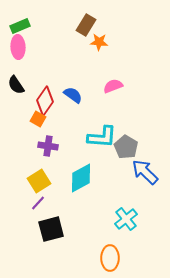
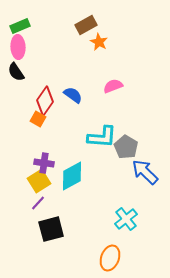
brown rectangle: rotated 30 degrees clockwise
orange star: rotated 24 degrees clockwise
black semicircle: moved 13 px up
purple cross: moved 4 px left, 17 px down
cyan diamond: moved 9 px left, 2 px up
orange ellipse: rotated 20 degrees clockwise
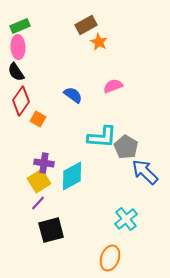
red diamond: moved 24 px left
black square: moved 1 px down
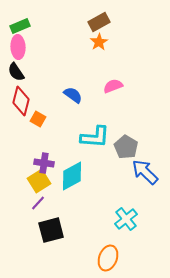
brown rectangle: moved 13 px right, 3 px up
orange star: rotated 12 degrees clockwise
red diamond: rotated 20 degrees counterclockwise
cyan L-shape: moved 7 px left
orange ellipse: moved 2 px left
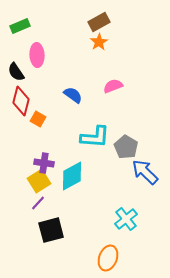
pink ellipse: moved 19 px right, 8 px down
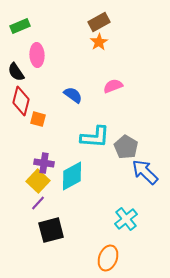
orange square: rotated 14 degrees counterclockwise
yellow square: moved 1 px left; rotated 15 degrees counterclockwise
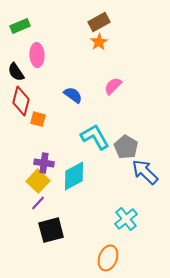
pink semicircle: rotated 24 degrees counterclockwise
cyan L-shape: rotated 124 degrees counterclockwise
cyan diamond: moved 2 px right
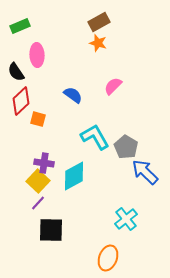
orange star: moved 1 px left, 1 px down; rotated 24 degrees counterclockwise
red diamond: rotated 32 degrees clockwise
black square: rotated 16 degrees clockwise
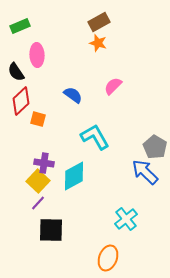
gray pentagon: moved 29 px right
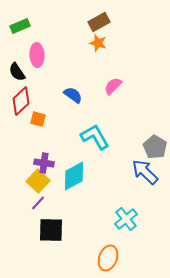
black semicircle: moved 1 px right
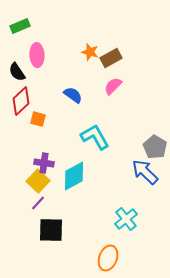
brown rectangle: moved 12 px right, 36 px down
orange star: moved 8 px left, 9 px down
